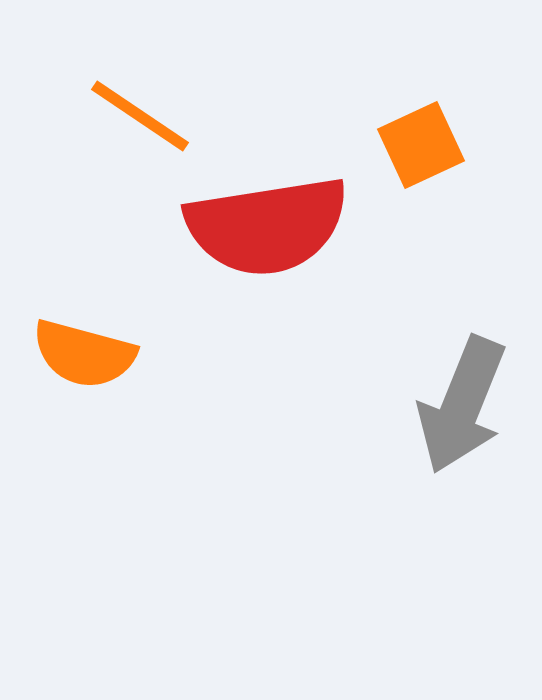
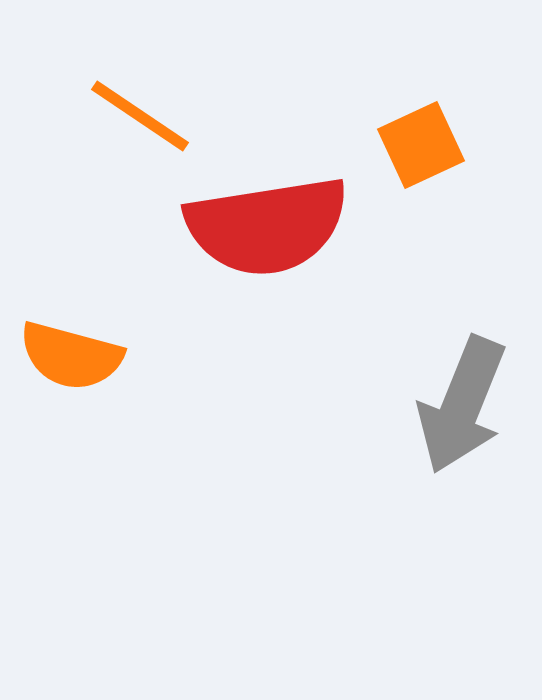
orange semicircle: moved 13 px left, 2 px down
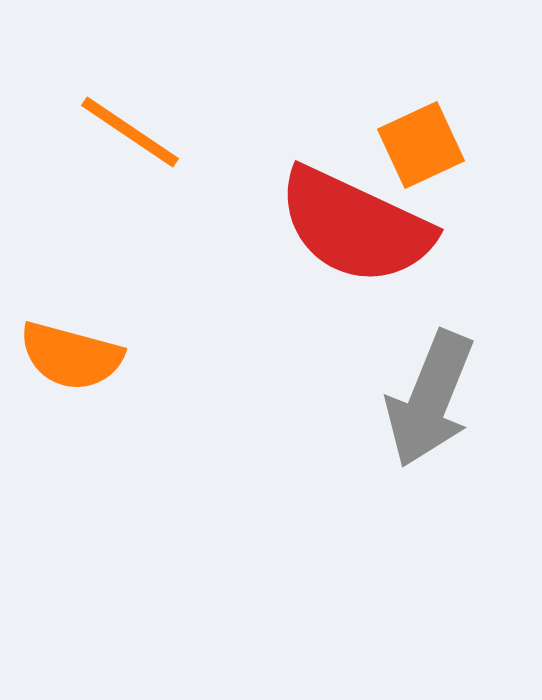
orange line: moved 10 px left, 16 px down
red semicircle: moved 88 px right; rotated 34 degrees clockwise
gray arrow: moved 32 px left, 6 px up
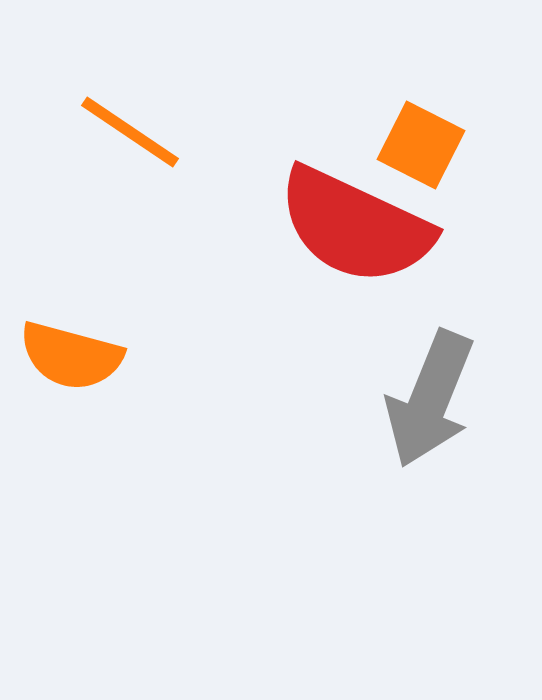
orange square: rotated 38 degrees counterclockwise
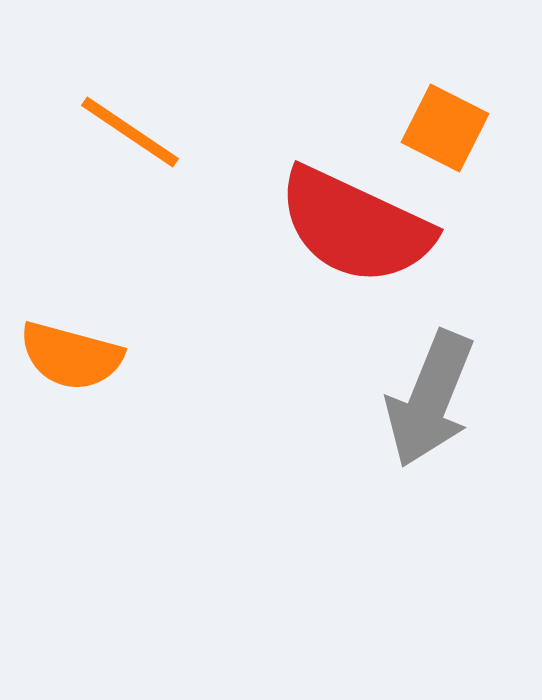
orange square: moved 24 px right, 17 px up
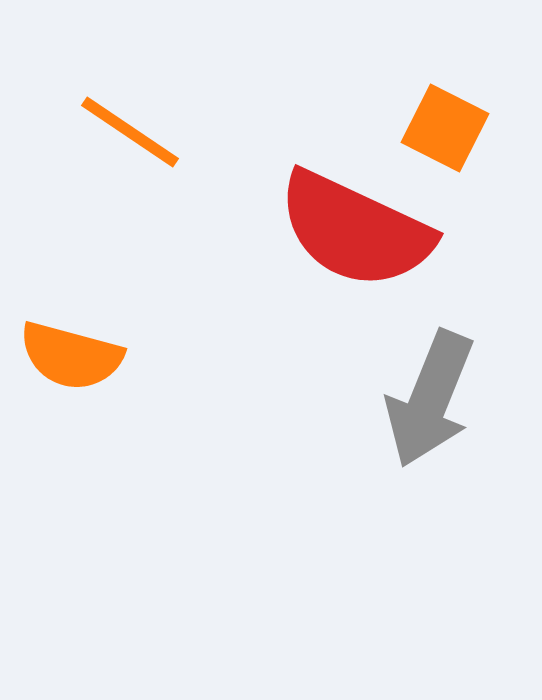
red semicircle: moved 4 px down
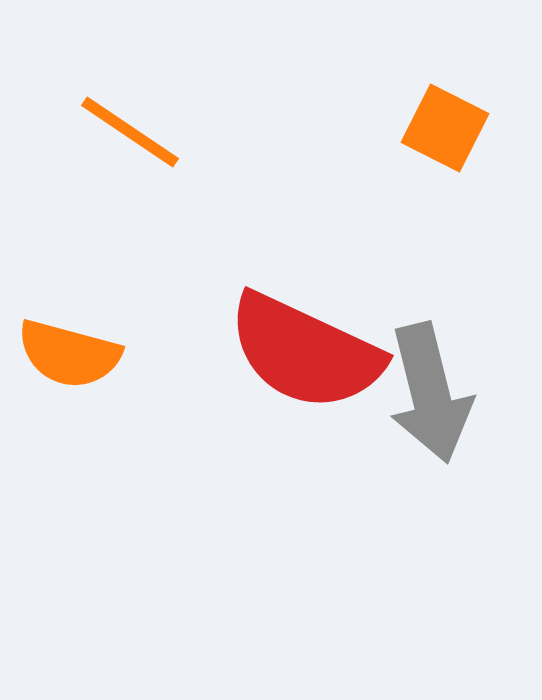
red semicircle: moved 50 px left, 122 px down
orange semicircle: moved 2 px left, 2 px up
gray arrow: moved 6 px up; rotated 36 degrees counterclockwise
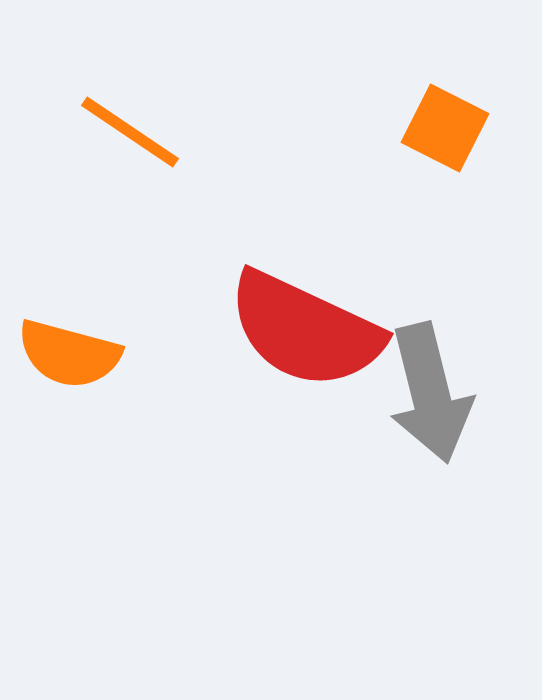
red semicircle: moved 22 px up
